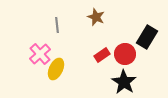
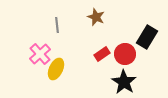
red rectangle: moved 1 px up
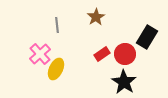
brown star: rotated 18 degrees clockwise
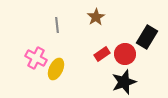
pink cross: moved 4 px left, 4 px down; rotated 20 degrees counterclockwise
black star: rotated 20 degrees clockwise
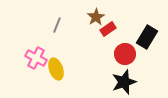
gray line: rotated 28 degrees clockwise
red rectangle: moved 6 px right, 25 px up
yellow ellipse: rotated 45 degrees counterclockwise
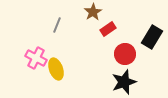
brown star: moved 3 px left, 5 px up
black rectangle: moved 5 px right
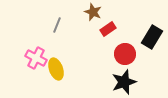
brown star: rotated 18 degrees counterclockwise
